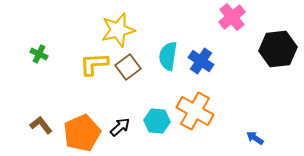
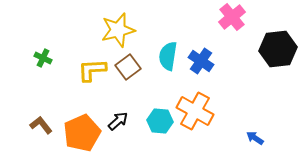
green cross: moved 4 px right, 4 px down
yellow L-shape: moved 2 px left, 6 px down
cyan hexagon: moved 3 px right
black arrow: moved 2 px left, 6 px up
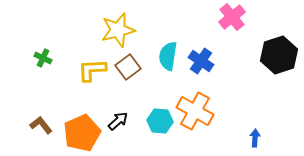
black hexagon: moved 1 px right, 6 px down; rotated 12 degrees counterclockwise
blue arrow: rotated 60 degrees clockwise
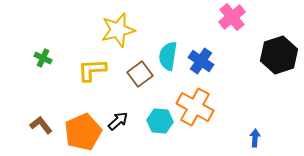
brown square: moved 12 px right, 7 px down
orange cross: moved 4 px up
orange pentagon: moved 1 px right, 1 px up
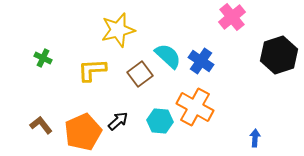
cyan semicircle: rotated 124 degrees clockwise
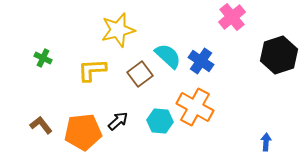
orange pentagon: rotated 18 degrees clockwise
blue arrow: moved 11 px right, 4 px down
